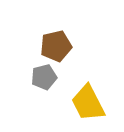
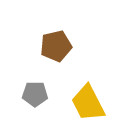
gray pentagon: moved 9 px left, 17 px down; rotated 15 degrees clockwise
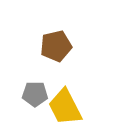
yellow trapezoid: moved 23 px left, 4 px down
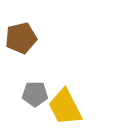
brown pentagon: moved 35 px left, 8 px up
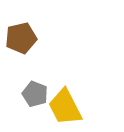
gray pentagon: rotated 20 degrees clockwise
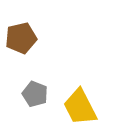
yellow trapezoid: moved 15 px right
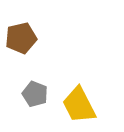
yellow trapezoid: moved 1 px left, 2 px up
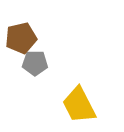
gray pentagon: moved 31 px up; rotated 20 degrees counterclockwise
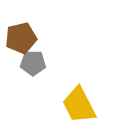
gray pentagon: moved 2 px left
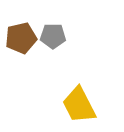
gray pentagon: moved 20 px right, 27 px up
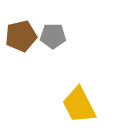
brown pentagon: moved 2 px up
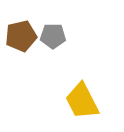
yellow trapezoid: moved 3 px right, 4 px up
